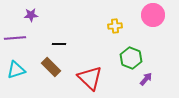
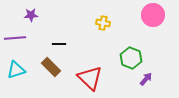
yellow cross: moved 12 px left, 3 px up; rotated 16 degrees clockwise
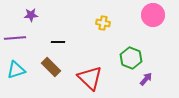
black line: moved 1 px left, 2 px up
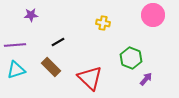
purple line: moved 7 px down
black line: rotated 32 degrees counterclockwise
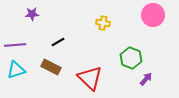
purple star: moved 1 px right, 1 px up
brown rectangle: rotated 18 degrees counterclockwise
